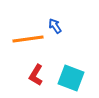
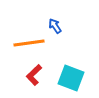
orange line: moved 1 px right, 4 px down
red L-shape: moved 2 px left; rotated 15 degrees clockwise
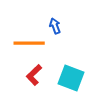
blue arrow: rotated 14 degrees clockwise
orange line: rotated 8 degrees clockwise
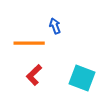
cyan square: moved 11 px right
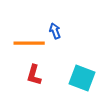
blue arrow: moved 5 px down
red L-shape: rotated 30 degrees counterclockwise
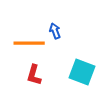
cyan square: moved 6 px up
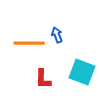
blue arrow: moved 2 px right, 4 px down
red L-shape: moved 9 px right, 4 px down; rotated 15 degrees counterclockwise
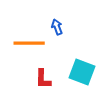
blue arrow: moved 8 px up
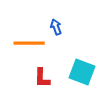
blue arrow: moved 1 px left
red L-shape: moved 1 px left, 1 px up
